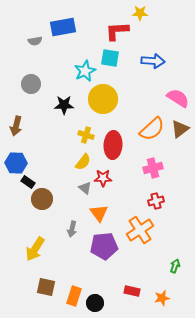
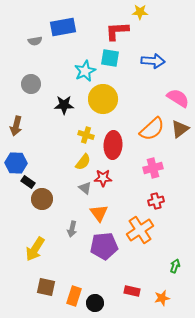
yellow star: moved 1 px up
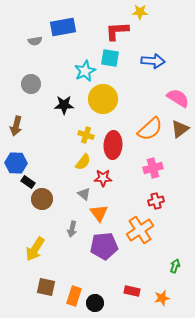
orange semicircle: moved 2 px left
gray triangle: moved 1 px left, 6 px down
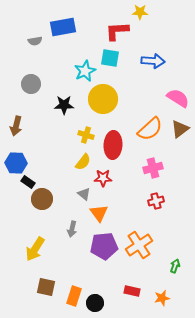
orange cross: moved 1 px left, 15 px down
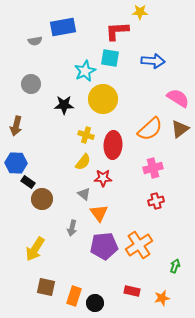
gray arrow: moved 1 px up
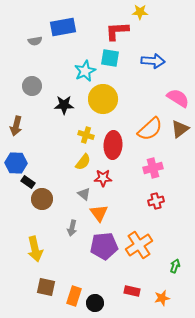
gray circle: moved 1 px right, 2 px down
yellow arrow: rotated 45 degrees counterclockwise
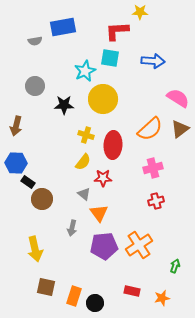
gray circle: moved 3 px right
